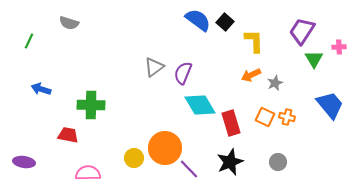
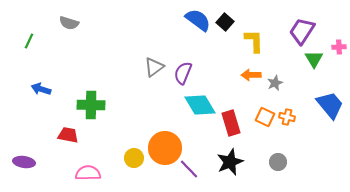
orange arrow: rotated 24 degrees clockwise
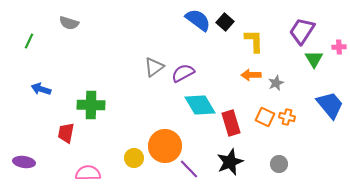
purple semicircle: rotated 40 degrees clockwise
gray star: moved 1 px right
red trapezoid: moved 2 px left, 2 px up; rotated 90 degrees counterclockwise
orange circle: moved 2 px up
gray circle: moved 1 px right, 2 px down
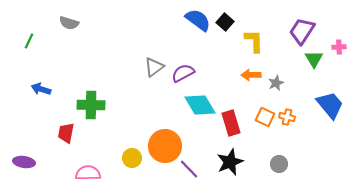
yellow circle: moved 2 px left
